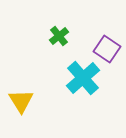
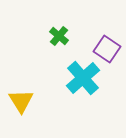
green cross: rotated 12 degrees counterclockwise
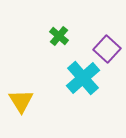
purple square: rotated 8 degrees clockwise
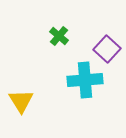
cyan cross: moved 2 px right, 2 px down; rotated 36 degrees clockwise
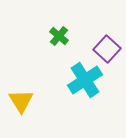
cyan cross: rotated 28 degrees counterclockwise
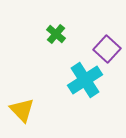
green cross: moved 3 px left, 2 px up
yellow triangle: moved 1 px right, 9 px down; rotated 12 degrees counterclockwise
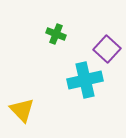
green cross: rotated 18 degrees counterclockwise
cyan cross: rotated 20 degrees clockwise
